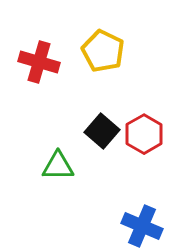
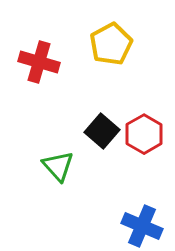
yellow pentagon: moved 8 px right, 7 px up; rotated 18 degrees clockwise
green triangle: rotated 48 degrees clockwise
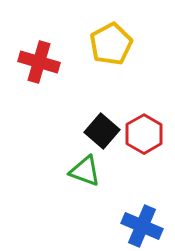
green triangle: moved 27 px right, 5 px down; rotated 28 degrees counterclockwise
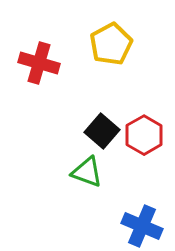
red cross: moved 1 px down
red hexagon: moved 1 px down
green triangle: moved 2 px right, 1 px down
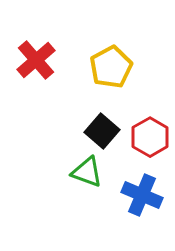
yellow pentagon: moved 23 px down
red cross: moved 3 px left, 3 px up; rotated 33 degrees clockwise
red hexagon: moved 6 px right, 2 px down
blue cross: moved 31 px up
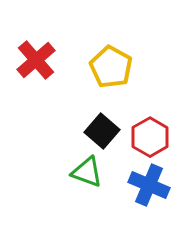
yellow pentagon: rotated 15 degrees counterclockwise
blue cross: moved 7 px right, 10 px up
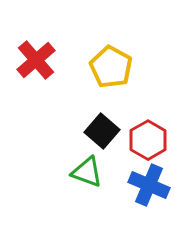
red hexagon: moved 2 px left, 3 px down
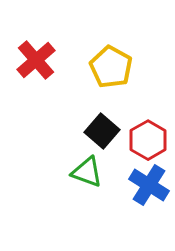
blue cross: rotated 9 degrees clockwise
